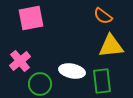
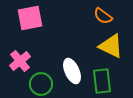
pink square: moved 1 px left
yellow triangle: rotated 32 degrees clockwise
white ellipse: rotated 55 degrees clockwise
green circle: moved 1 px right
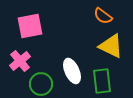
pink square: moved 8 px down
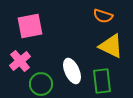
orange semicircle: rotated 18 degrees counterclockwise
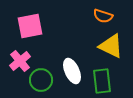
green circle: moved 4 px up
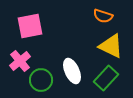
green rectangle: moved 4 px right, 3 px up; rotated 50 degrees clockwise
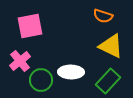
white ellipse: moved 1 px left, 1 px down; rotated 65 degrees counterclockwise
green rectangle: moved 2 px right, 3 px down
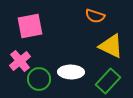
orange semicircle: moved 8 px left
green circle: moved 2 px left, 1 px up
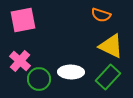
orange semicircle: moved 6 px right, 1 px up
pink square: moved 7 px left, 6 px up
pink cross: rotated 10 degrees counterclockwise
green rectangle: moved 4 px up
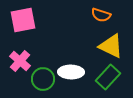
green circle: moved 4 px right
